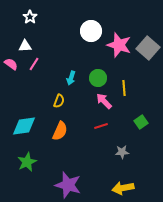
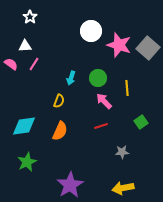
yellow line: moved 3 px right
purple star: moved 2 px right; rotated 24 degrees clockwise
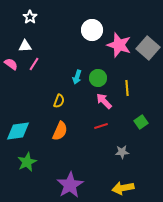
white circle: moved 1 px right, 1 px up
cyan arrow: moved 6 px right, 1 px up
cyan diamond: moved 6 px left, 5 px down
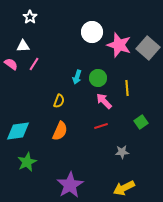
white circle: moved 2 px down
white triangle: moved 2 px left
yellow arrow: moved 1 px right; rotated 15 degrees counterclockwise
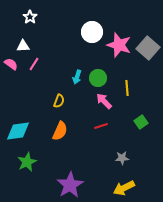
gray star: moved 6 px down
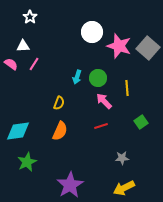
pink star: moved 1 px down
yellow semicircle: moved 2 px down
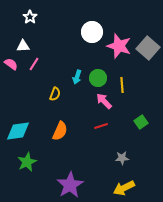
yellow line: moved 5 px left, 3 px up
yellow semicircle: moved 4 px left, 9 px up
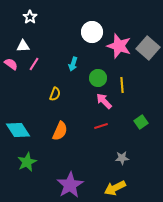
cyan arrow: moved 4 px left, 13 px up
cyan diamond: moved 1 px up; rotated 65 degrees clockwise
yellow arrow: moved 9 px left
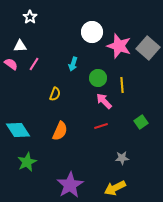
white triangle: moved 3 px left
